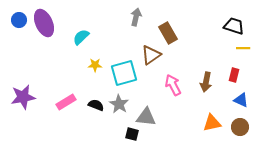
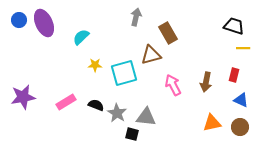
brown triangle: rotated 20 degrees clockwise
gray star: moved 2 px left, 9 px down
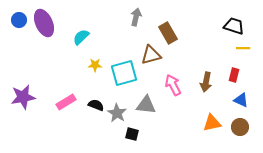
gray triangle: moved 12 px up
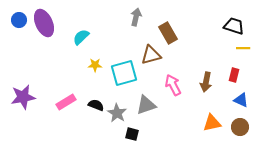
gray triangle: rotated 25 degrees counterclockwise
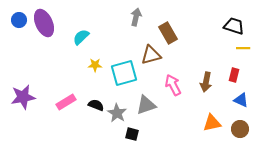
brown circle: moved 2 px down
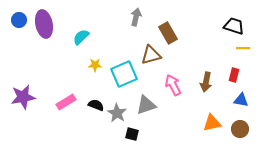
purple ellipse: moved 1 px down; rotated 12 degrees clockwise
cyan square: moved 1 px down; rotated 8 degrees counterclockwise
blue triangle: rotated 14 degrees counterclockwise
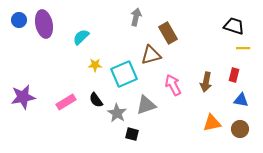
black semicircle: moved 5 px up; rotated 147 degrees counterclockwise
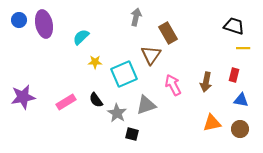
brown triangle: rotated 40 degrees counterclockwise
yellow star: moved 3 px up
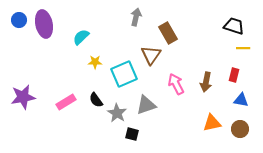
pink arrow: moved 3 px right, 1 px up
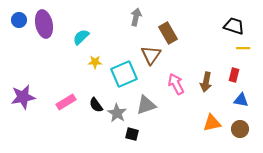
black semicircle: moved 5 px down
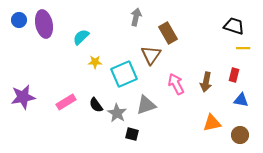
brown circle: moved 6 px down
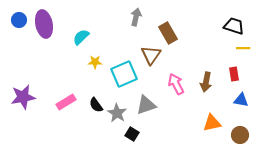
red rectangle: moved 1 px up; rotated 24 degrees counterclockwise
black square: rotated 16 degrees clockwise
